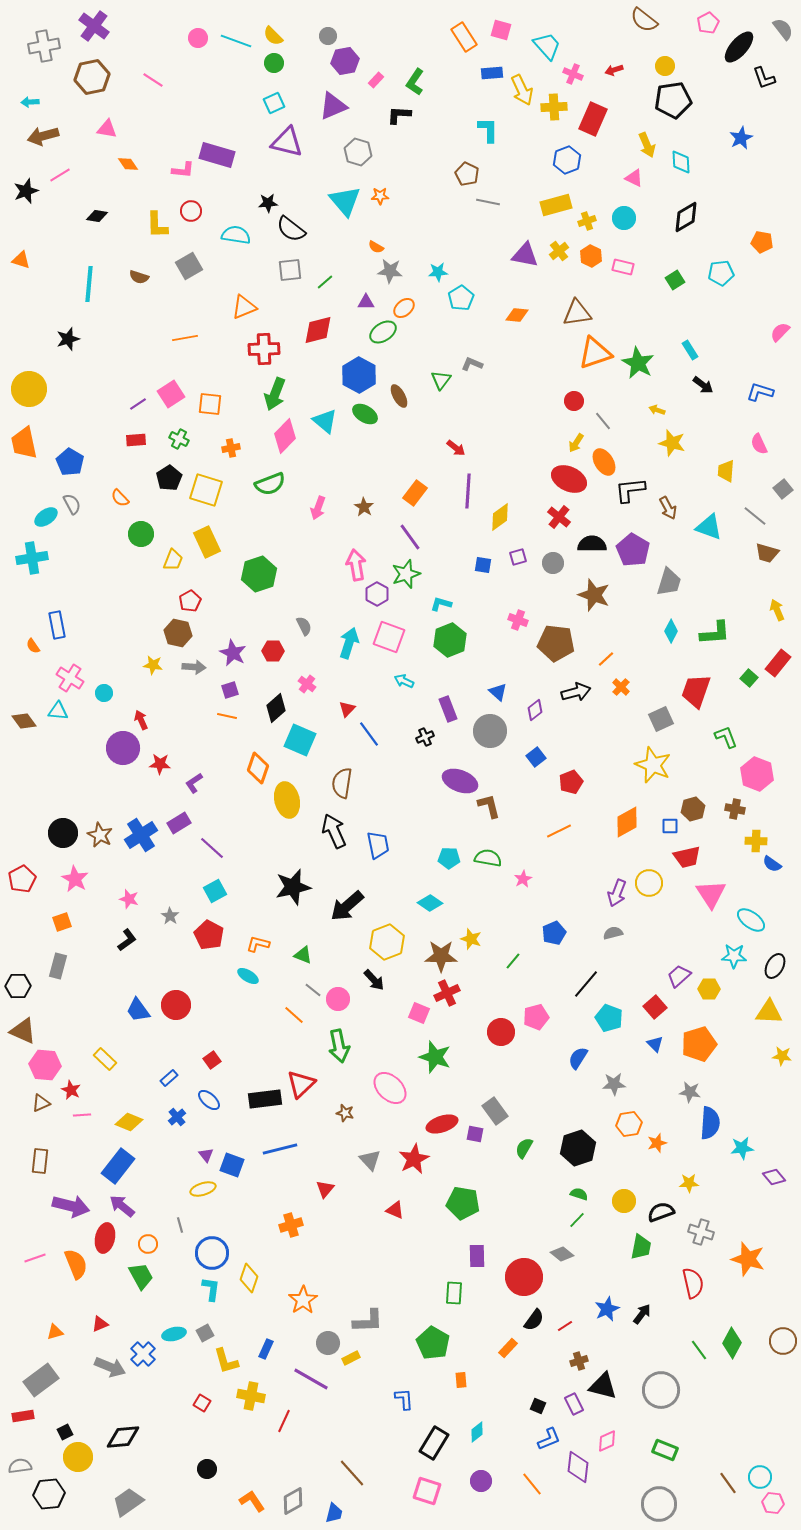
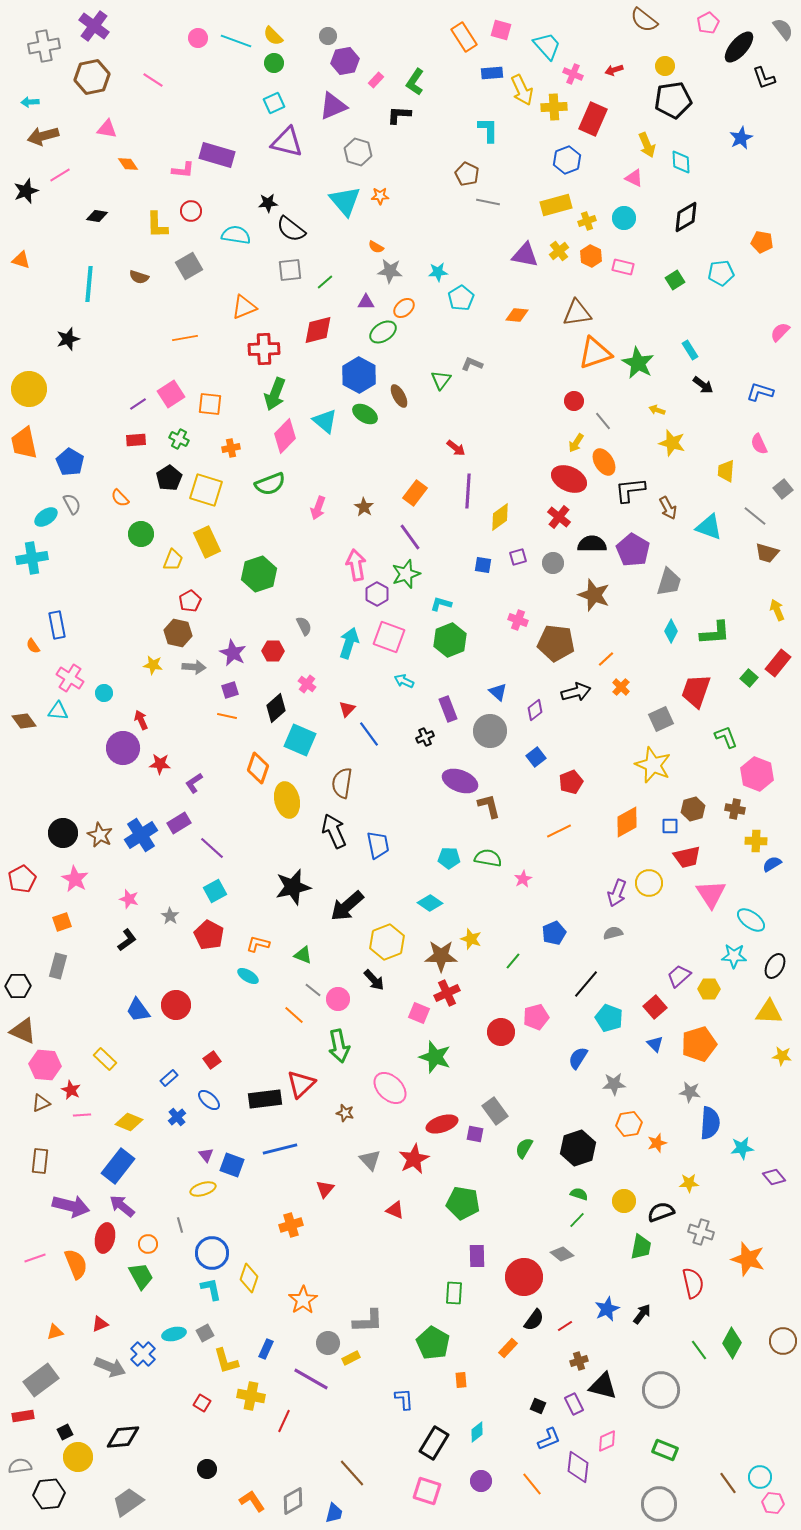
blue semicircle at (772, 864): rotated 114 degrees clockwise
cyan L-shape at (211, 1289): rotated 20 degrees counterclockwise
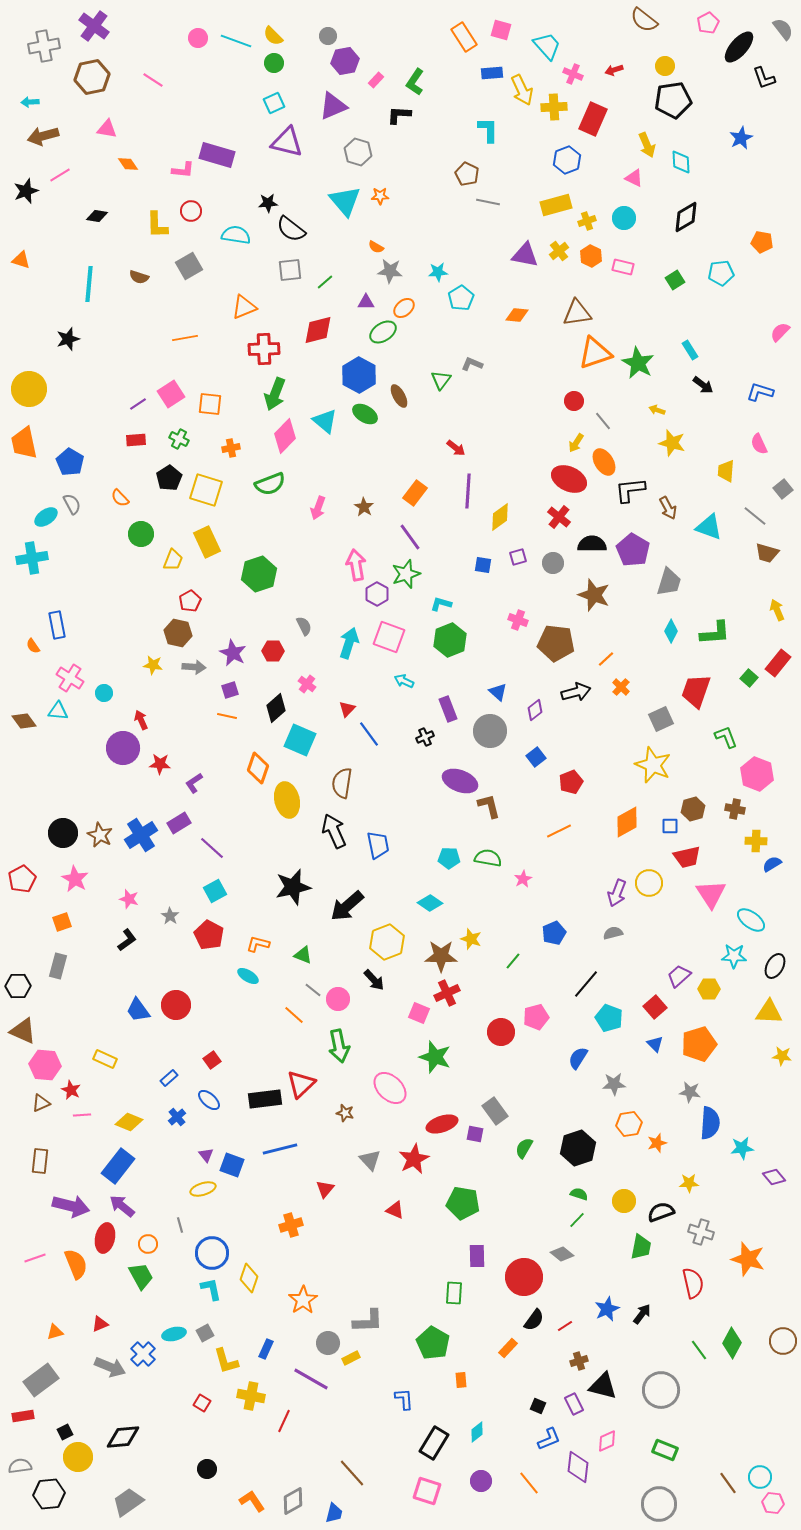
yellow rectangle at (105, 1059): rotated 20 degrees counterclockwise
orange line at (532, 1484): moved 3 px left, 1 px up
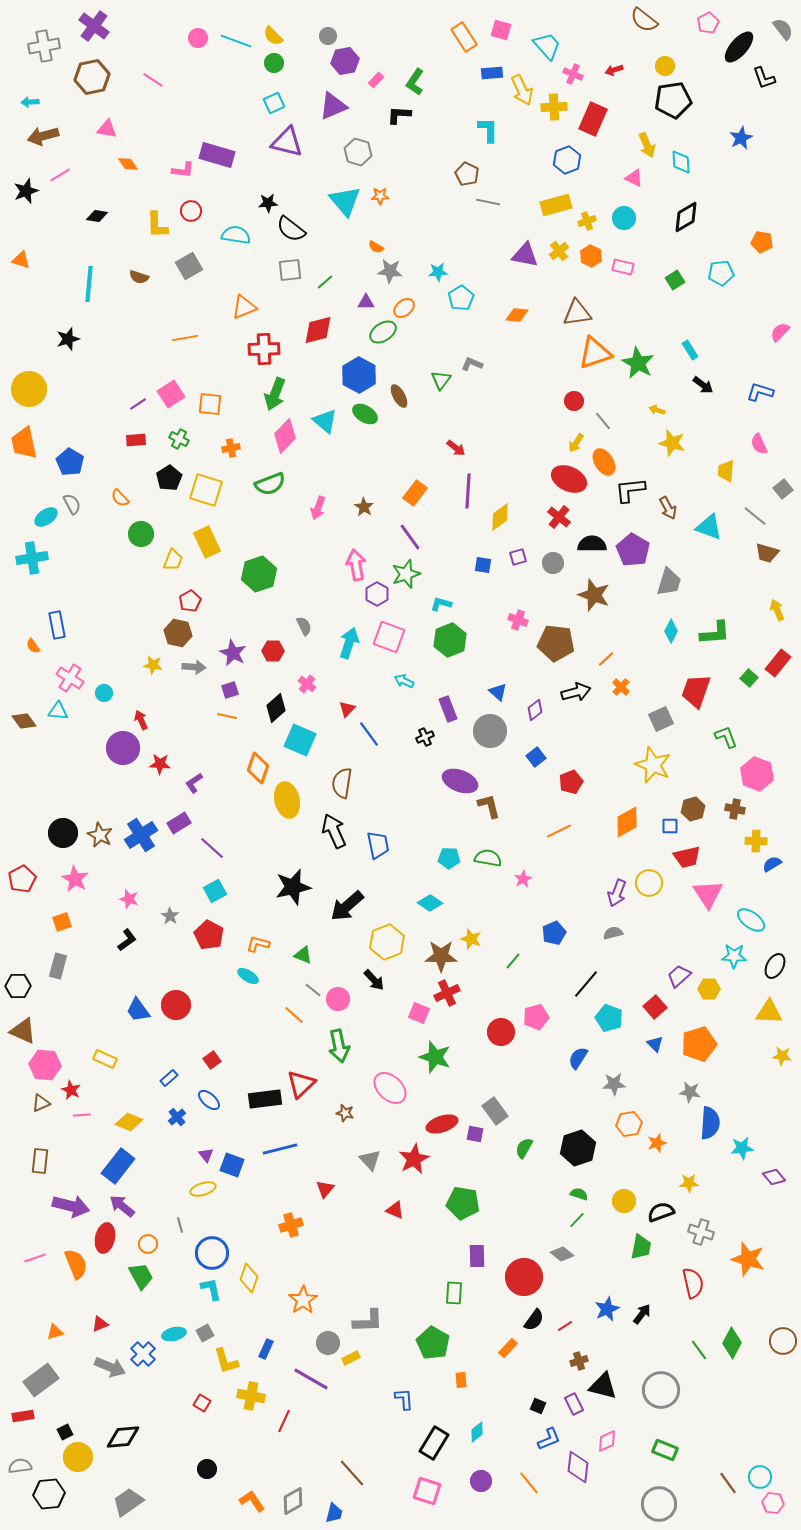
pink triangle at (711, 894): moved 3 px left
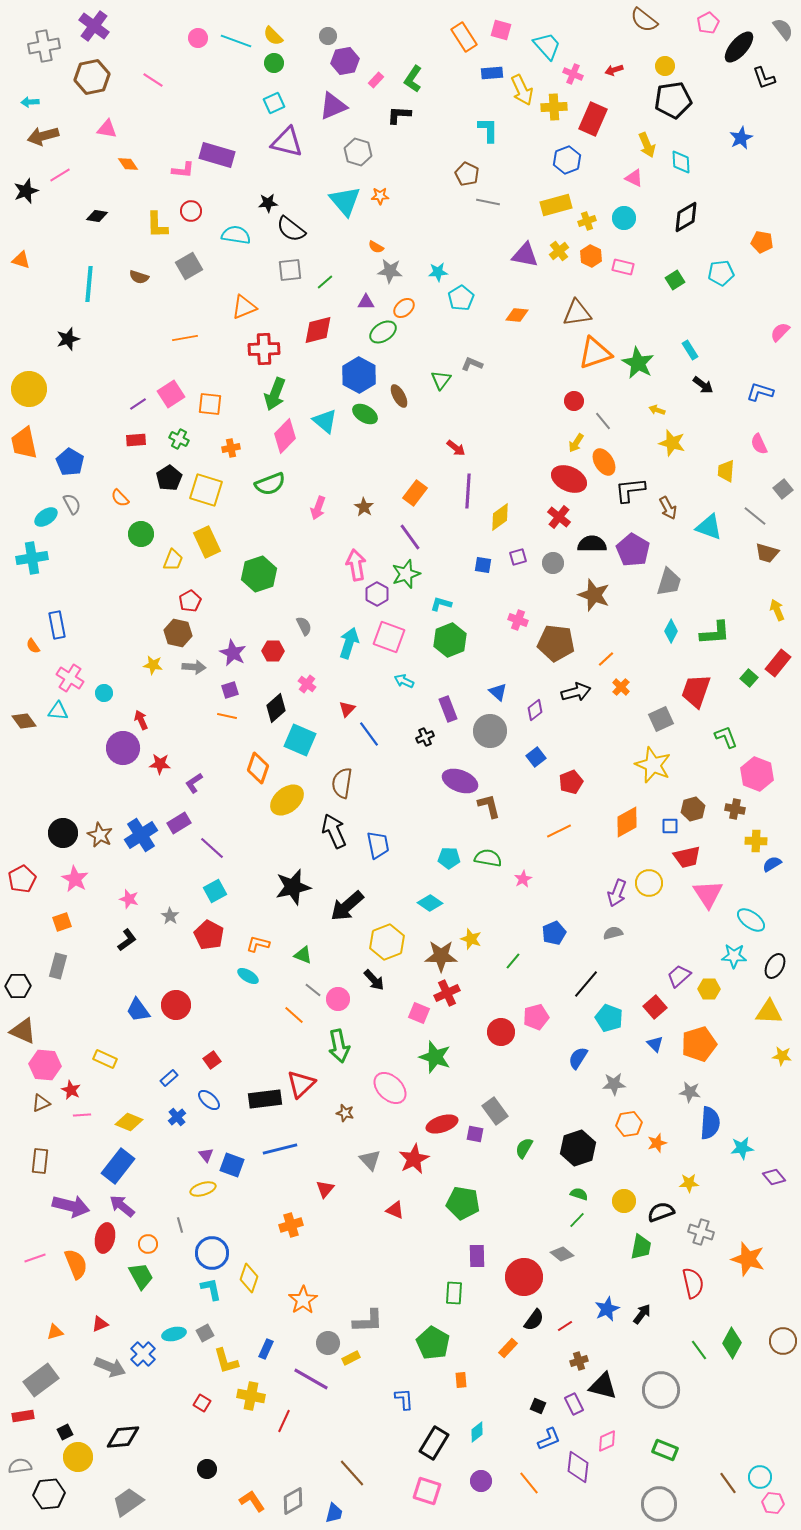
green L-shape at (415, 82): moved 2 px left, 3 px up
yellow ellipse at (287, 800): rotated 64 degrees clockwise
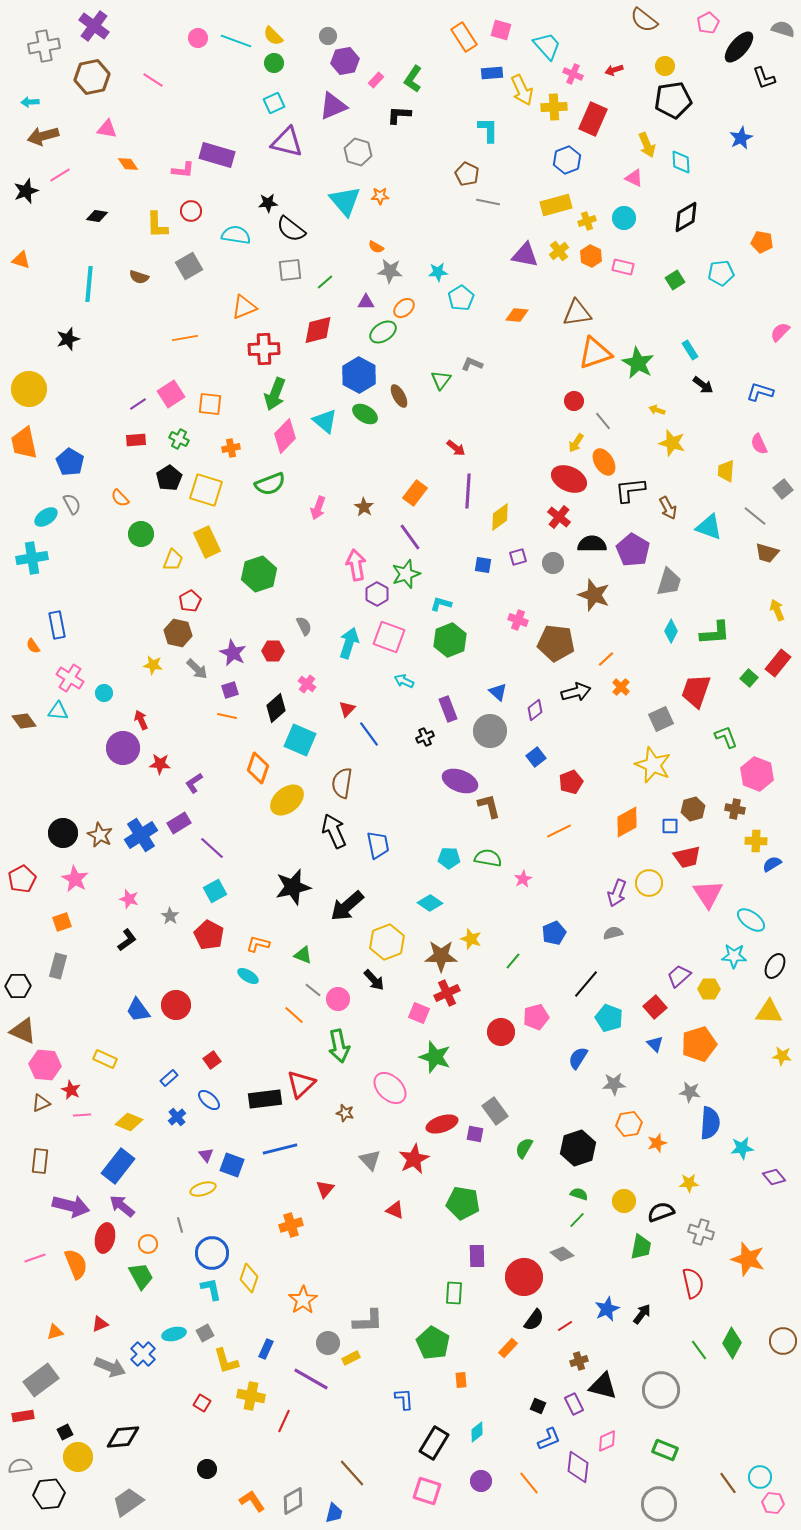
gray semicircle at (783, 29): rotated 35 degrees counterclockwise
gray arrow at (194, 667): moved 3 px right, 2 px down; rotated 40 degrees clockwise
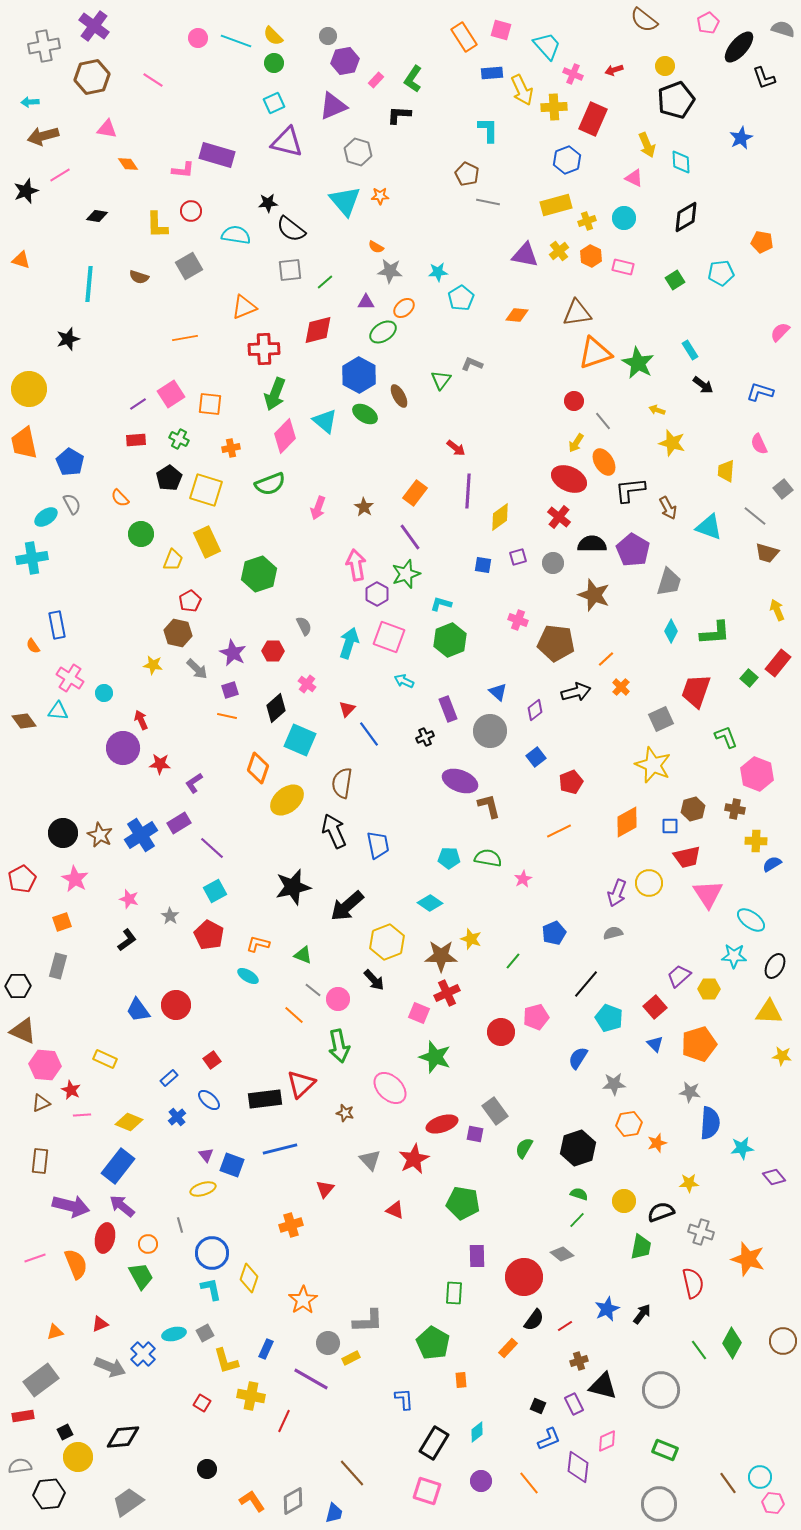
black pentagon at (673, 100): moved 3 px right; rotated 12 degrees counterclockwise
